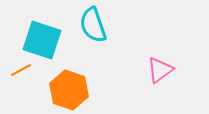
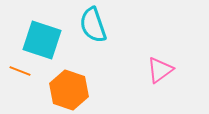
orange line: moved 1 px left, 1 px down; rotated 50 degrees clockwise
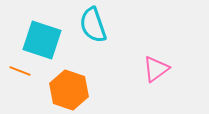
pink triangle: moved 4 px left, 1 px up
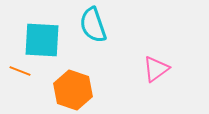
cyan square: rotated 15 degrees counterclockwise
orange hexagon: moved 4 px right
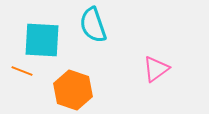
orange line: moved 2 px right
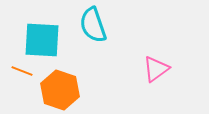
orange hexagon: moved 13 px left
